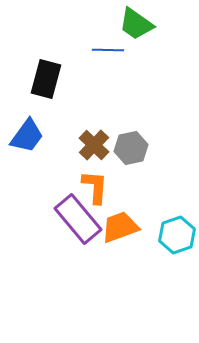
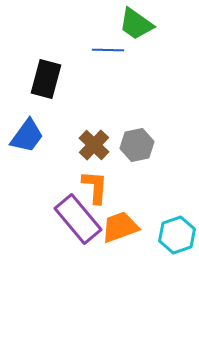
gray hexagon: moved 6 px right, 3 px up
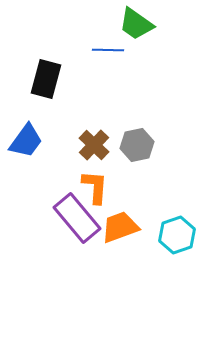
blue trapezoid: moved 1 px left, 5 px down
purple rectangle: moved 1 px left, 1 px up
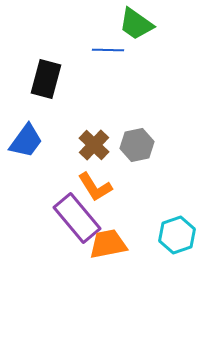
orange L-shape: rotated 144 degrees clockwise
orange trapezoid: moved 12 px left, 17 px down; rotated 9 degrees clockwise
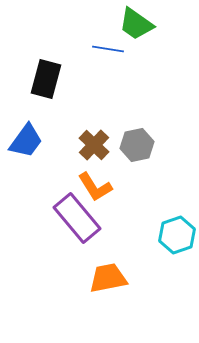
blue line: moved 1 px up; rotated 8 degrees clockwise
orange trapezoid: moved 34 px down
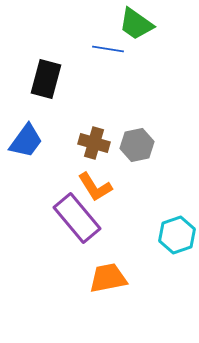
brown cross: moved 2 px up; rotated 28 degrees counterclockwise
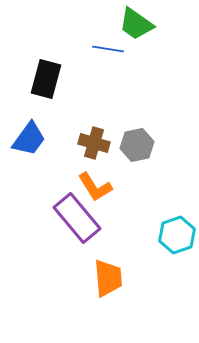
blue trapezoid: moved 3 px right, 2 px up
orange trapezoid: rotated 96 degrees clockwise
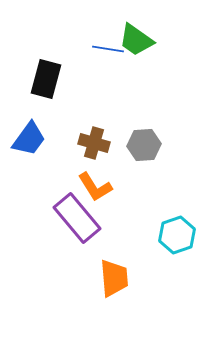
green trapezoid: moved 16 px down
gray hexagon: moved 7 px right; rotated 8 degrees clockwise
orange trapezoid: moved 6 px right
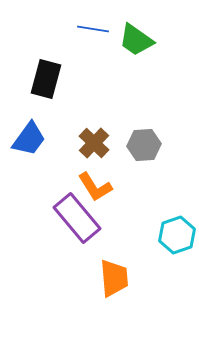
blue line: moved 15 px left, 20 px up
brown cross: rotated 28 degrees clockwise
